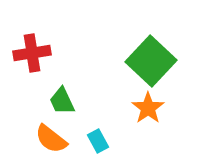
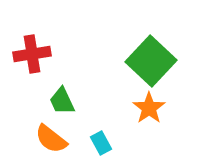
red cross: moved 1 px down
orange star: moved 1 px right
cyan rectangle: moved 3 px right, 2 px down
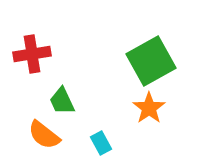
green square: rotated 18 degrees clockwise
orange semicircle: moved 7 px left, 4 px up
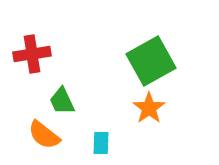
cyan rectangle: rotated 30 degrees clockwise
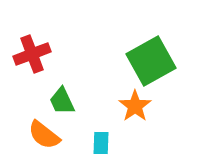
red cross: rotated 12 degrees counterclockwise
orange star: moved 14 px left, 2 px up
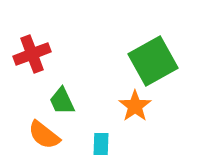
green square: moved 2 px right
cyan rectangle: moved 1 px down
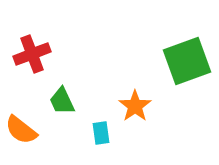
green square: moved 34 px right; rotated 9 degrees clockwise
orange semicircle: moved 23 px left, 5 px up
cyan rectangle: moved 11 px up; rotated 10 degrees counterclockwise
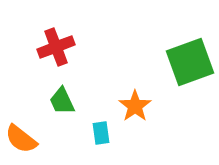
red cross: moved 24 px right, 7 px up
green square: moved 3 px right, 1 px down
orange semicircle: moved 9 px down
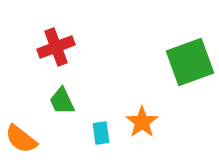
orange star: moved 7 px right, 16 px down
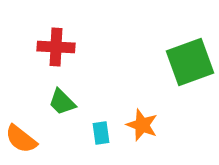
red cross: rotated 24 degrees clockwise
green trapezoid: moved 1 px down; rotated 20 degrees counterclockwise
orange star: moved 3 px down; rotated 16 degrees counterclockwise
